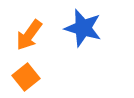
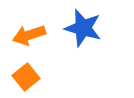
orange arrow: rotated 36 degrees clockwise
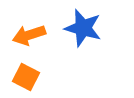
orange square: rotated 24 degrees counterclockwise
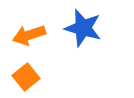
orange square: rotated 24 degrees clockwise
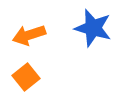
blue star: moved 10 px right
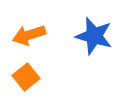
blue star: moved 1 px right, 8 px down
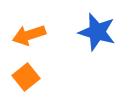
blue star: moved 3 px right, 4 px up
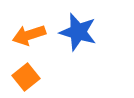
blue star: moved 19 px left
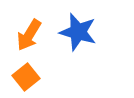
orange arrow: rotated 40 degrees counterclockwise
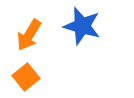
blue star: moved 4 px right, 6 px up
